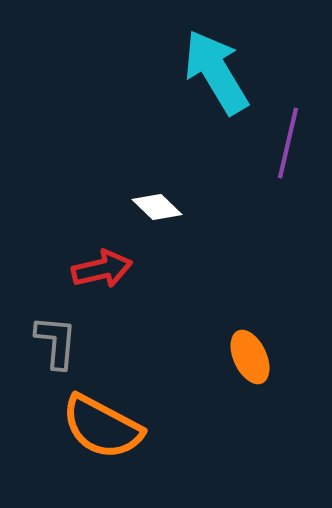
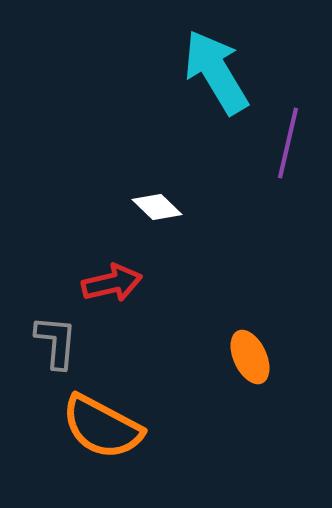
red arrow: moved 10 px right, 14 px down
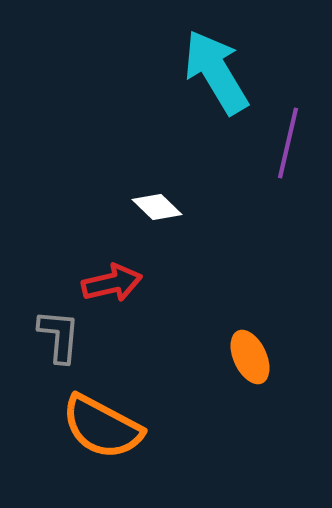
gray L-shape: moved 3 px right, 6 px up
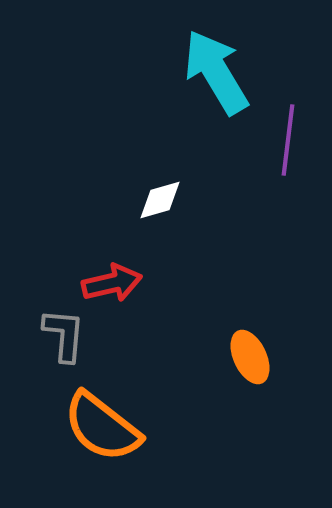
purple line: moved 3 px up; rotated 6 degrees counterclockwise
white diamond: moved 3 px right, 7 px up; rotated 60 degrees counterclockwise
gray L-shape: moved 5 px right, 1 px up
orange semicircle: rotated 10 degrees clockwise
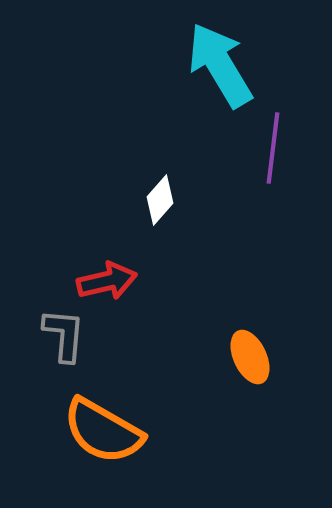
cyan arrow: moved 4 px right, 7 px up
purple line: moved 15 px left, 8 px down
white diamond: rotated 33 degrees counterclockwise
red arrow: moved 5 px left, 2 px up
orange semicircle: moved 1 px right, 4 px down; rotated 8 degrees counterclockwise
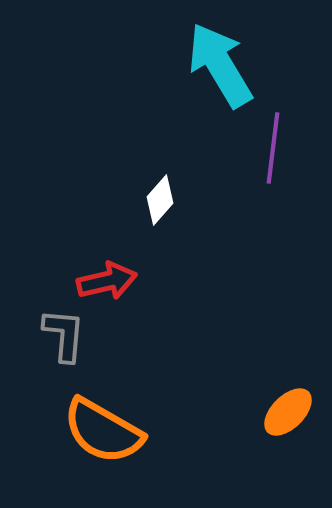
orange ellipse: moved 38 px right, 55 px down; rotated 70 degrees clockwise
